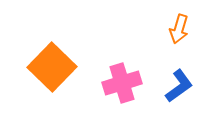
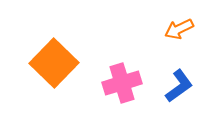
orange arrow: rotated 48 degrees clockwise
orange square: moved 2 px right, 4 px up
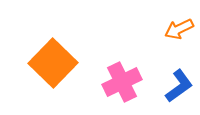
orange square: moved 1 px left
pink cross: moved 1 px up; rotated 9 degrees counterclockwise
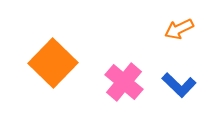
pink cross: moved 2 px right; rotated 24 degrees counterclockwise
blue L-shape: moved 1 px up; rotated 80 degrees clockwise
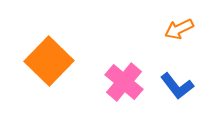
orange square: moved 4 px left, 2 px up
blue L-shape: moved 2 px left, 1 px down; rotated 8 degrees clockwise
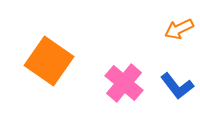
orange square: rotated 9 degrees counterclockwise
pink cross: moved 1 px down
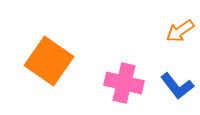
orange arrow: moved 1 px right, 2 px down; rotated 8 degrees counterclockwise
pink cross: rotated 27 degrees counterclockwise
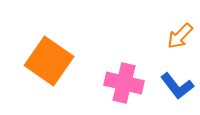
orange arrow: moved 5 px down; rotated 12 degrees counterclockwise
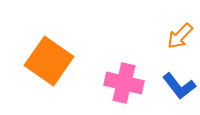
blue L-shape: moved 2 px right
